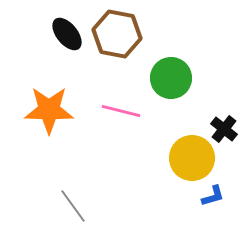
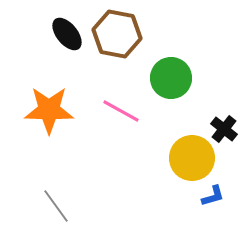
pink line: rotated 15 degrees clockwise
gray line: moved 17 px left
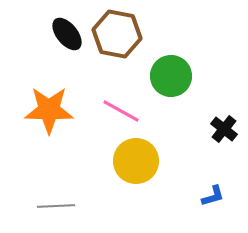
green circle: moved 2 px up
yellow circle: moved 56 px left, 3 px down
gray line: rotated 57 degrees counterclockwise
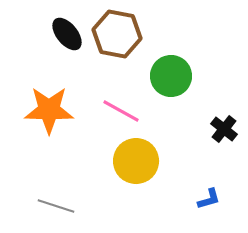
blue L-shape: moved 4 px left, 3 px down
gray line: rotated 21 degrees clockwise
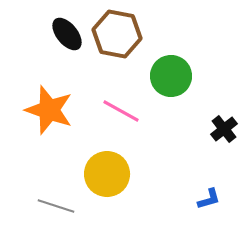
orange star: rotated 18 degrees clockwise
black cross: rotated 12 degrees clockwise
yellow circle: moved 29 px left, 13 px down
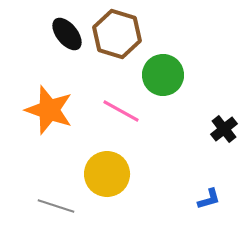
brown hexagon: rotated 6 degrees clockwise
green circle: moved 8 px left, 1 px up
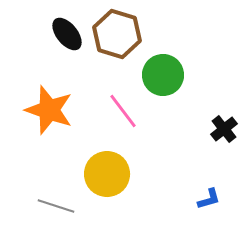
pink line: moved 2 px right; rotated 24 degrees clockwise
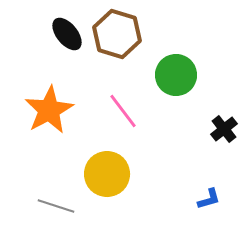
green circle: moved 13 px right
orange star: rotated 24 degrees clockwise
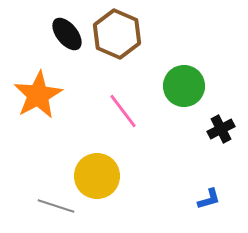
brown hexagon: rotated 6 degrees clockwise
green circle: moved 8 px right, 11 px down
orange star: moved 11 px left, 15 px up
black cross: moved 3 px left; rotated 12 degrees clockwise
yellow circle: moved 10 px left, 2 px down
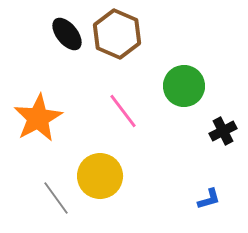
orange star: moved 23 px down
black cross: moved 2 px right, 2 px down
yellow circle: moved 3 px right
gray line: moved 8 px up; rotated 36 degrees clockwise
